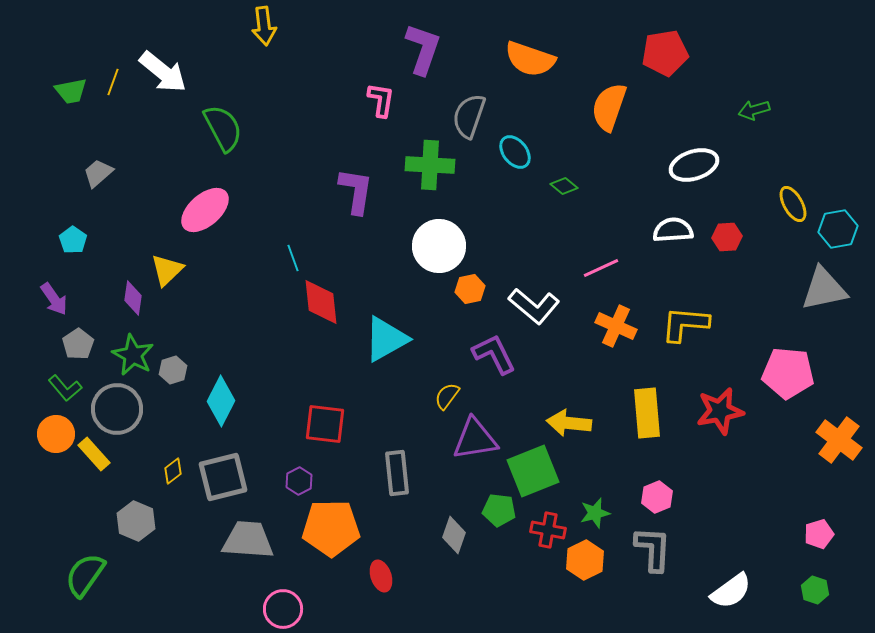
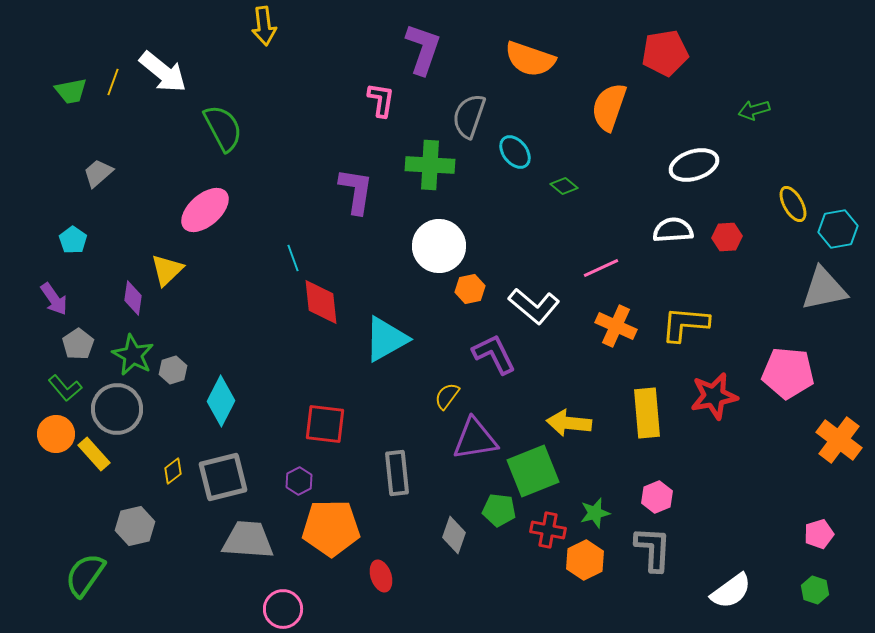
red star at (720, 411): moved 6 px left, 15 px up
gray hexagon at (136, 521): moved 1 px left, 5 px down; rotated 24 degrees clockwise
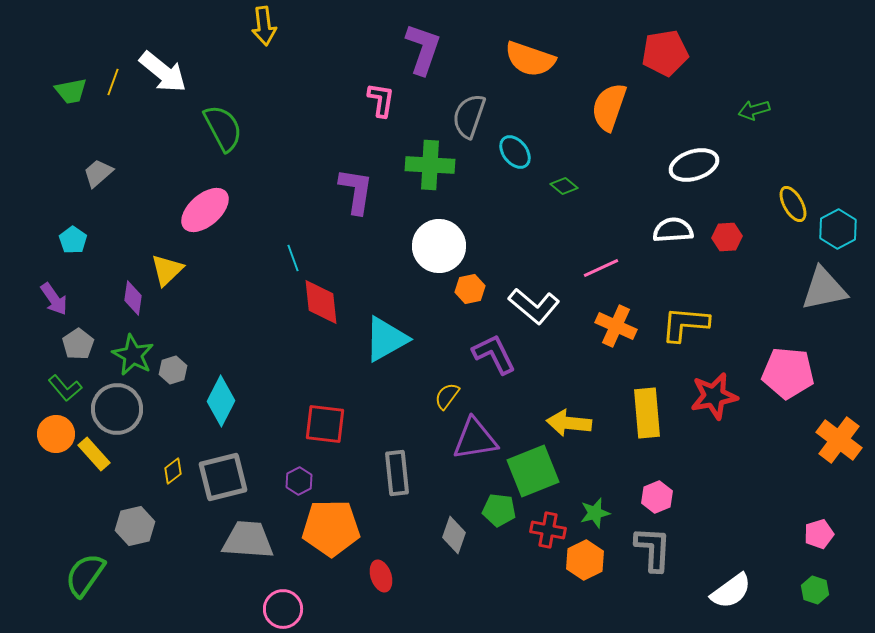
cyan hexagon at (838, 229): rotated 18 degrees counterclockwise
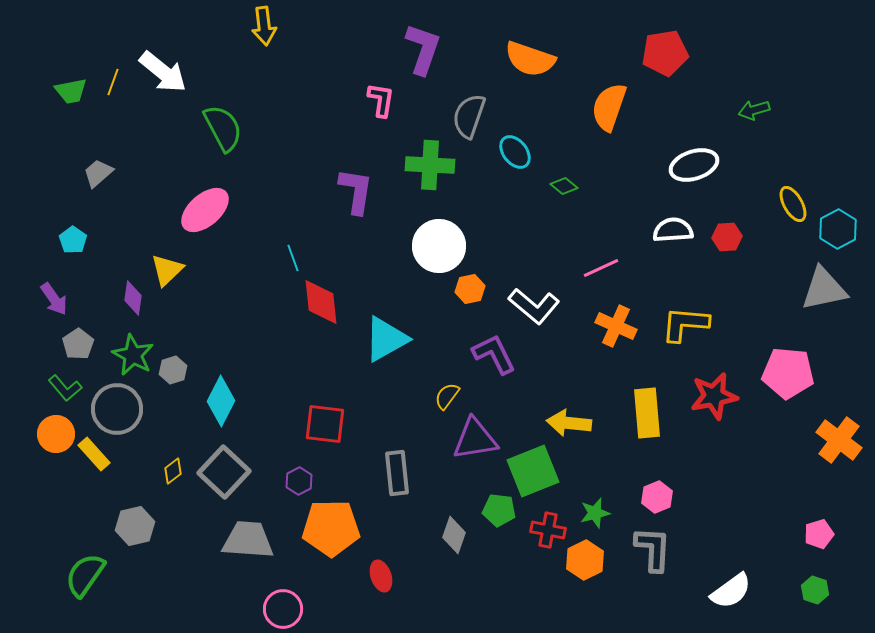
gray square at (223, 477): moved 1 px right, 5 px up; rotated 33 degrees counterclockwise
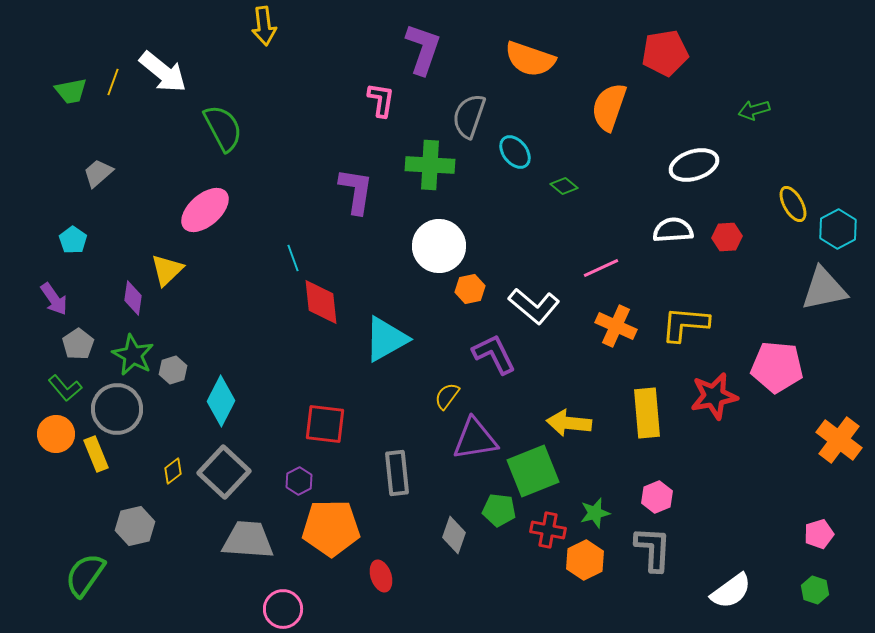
pink pentagon at (788, 373): moved 11 px left, 6 px up
yellow rectangle at (94, 454): moved 2 px right; rotated 20 degrees clockwise
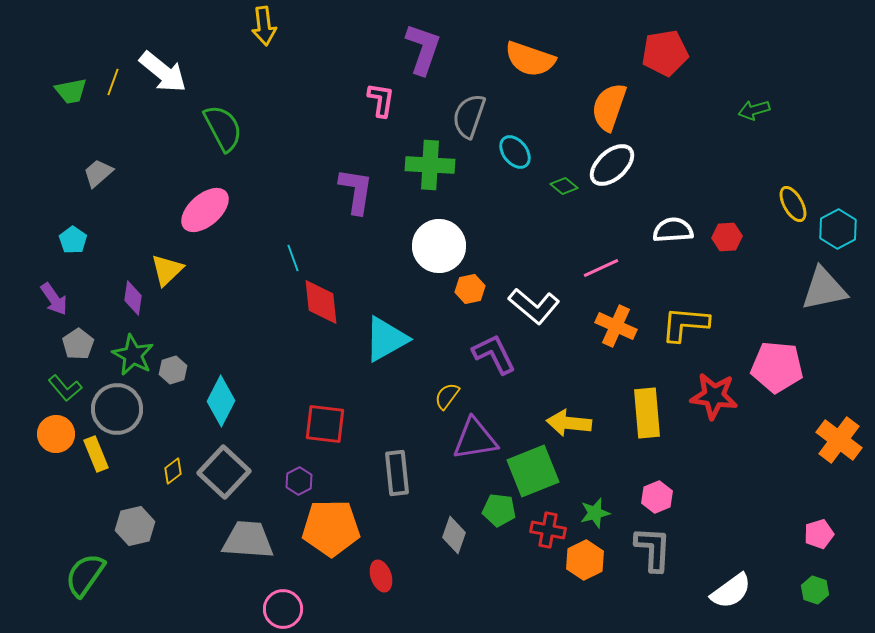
white ellipse at (694, 165): moved 82 px left; rotated 24 degrees counterclockwise
red star at (714, 396): rotated 18 degrees clockwise
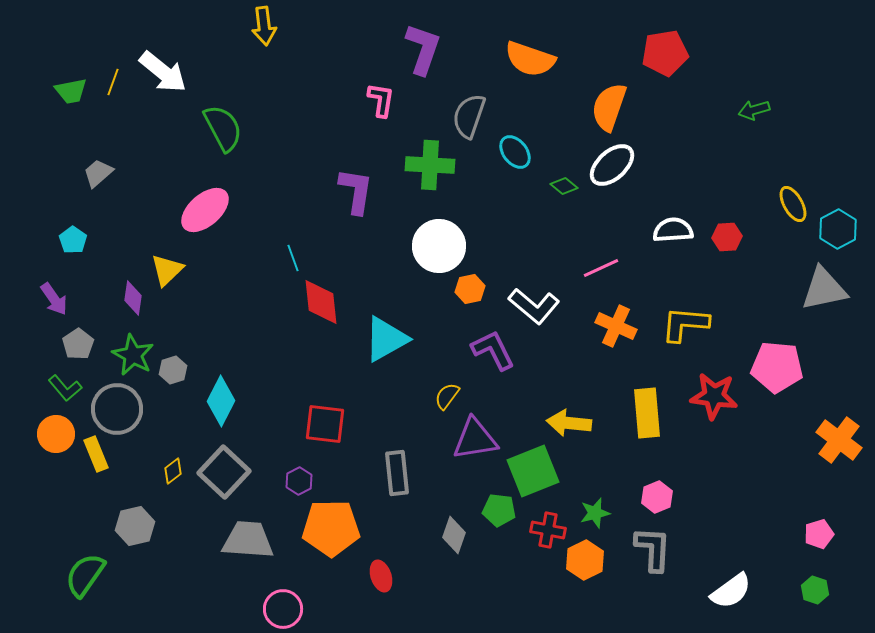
purple L-shape at (494, 354): moved 1 px left, 4 px up
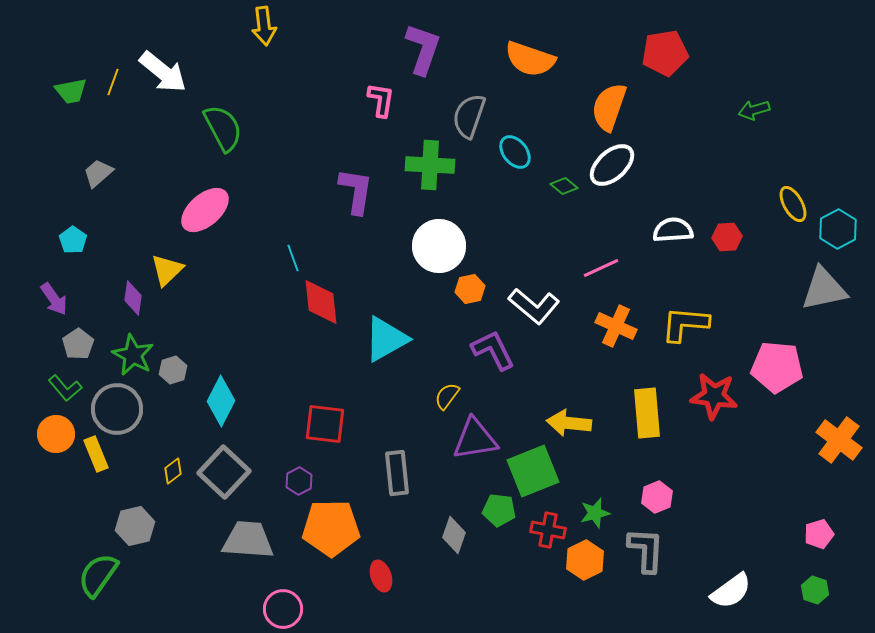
gray L-shape at (653, 549): moved 7 px left, 1 px down
green semicircle at (85, 575): moved 13 px right
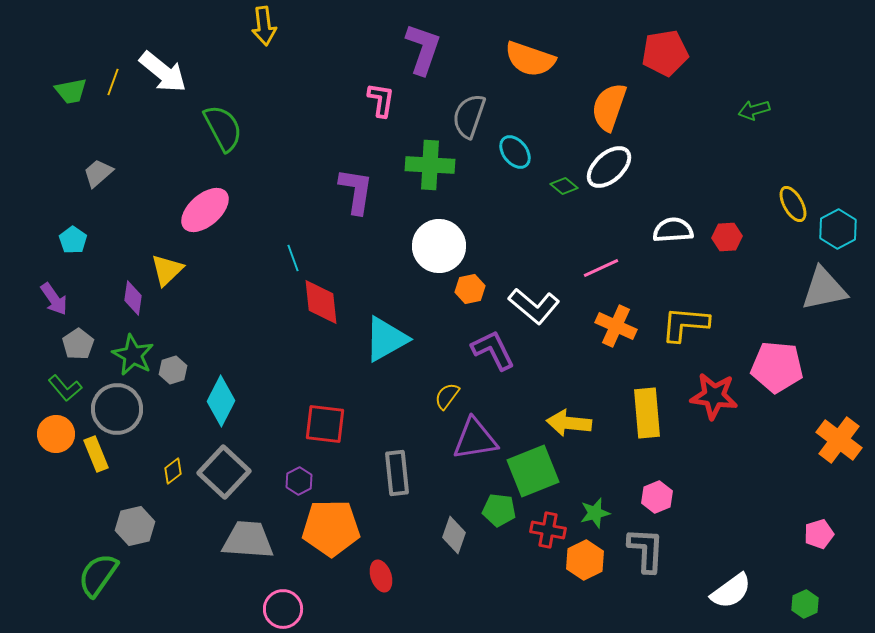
white ellipse at (612, 165): moved 3 px left, 2 px down
green hexagon at (815, 590): moved 10 px left, 14 px down; rotated 16 degrees clockwise
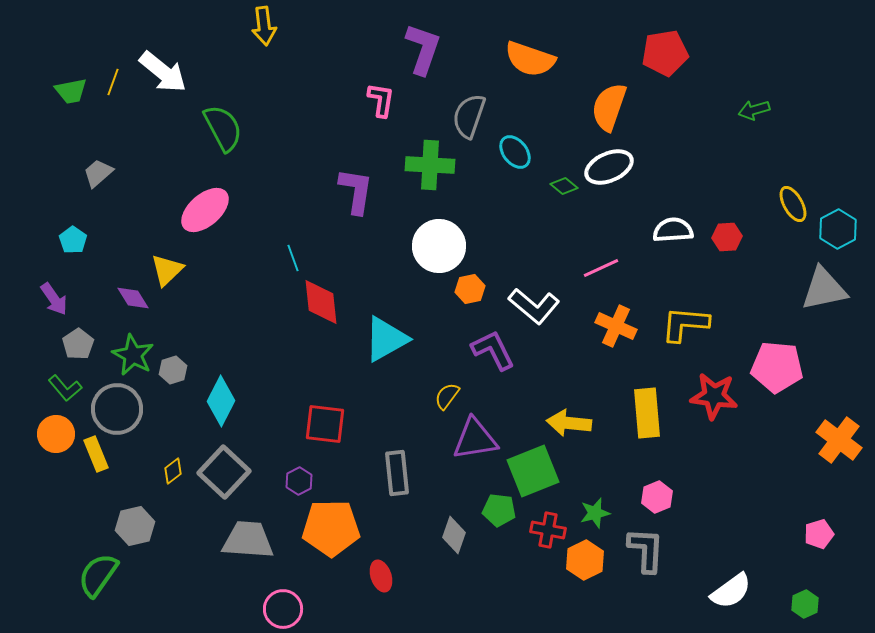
white ellipse at (609, 167): rotated 18 degrees clockwise
purple diamond at (133, 298): rotated 40 degrees counterclockwise
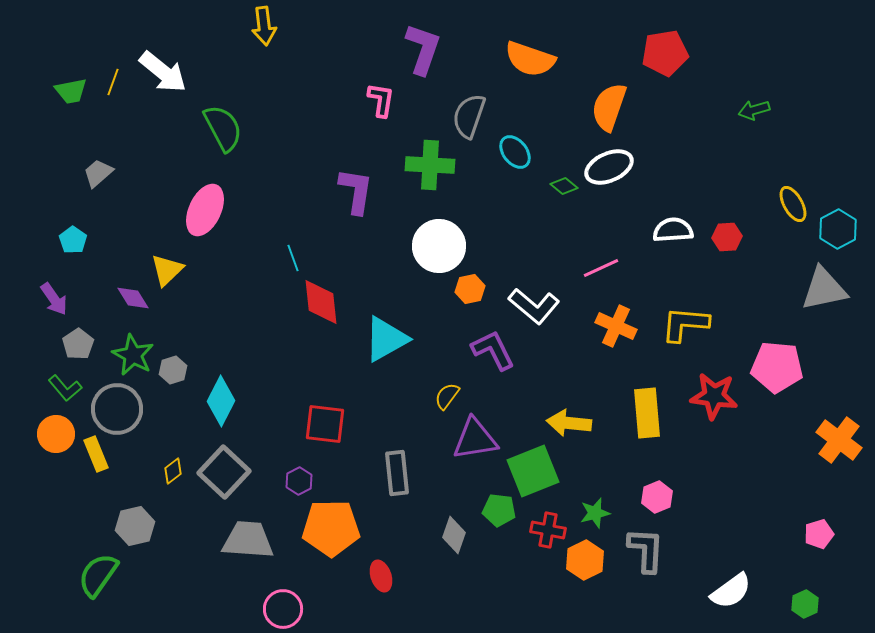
pink ellipse at (205, 210): rotated 24 degrees counterclockwise
